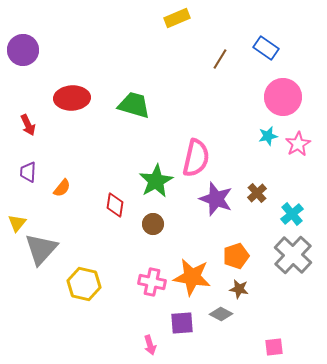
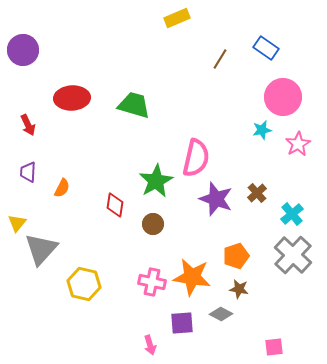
cyan star: moved 6 px left, 6 px up
orange semicircle: rotated 12 degrees counterclockwise
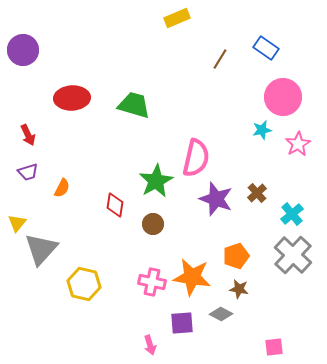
red arrow: moved 10 px down
purple trapezoid: rotated 110 degrees counterclockwise
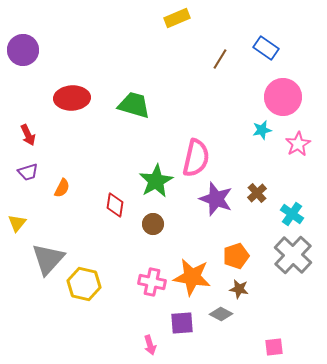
cyan cross: rotated 15 degrees counterclockwise
gray triangle: moved 7 px right, 10 px down
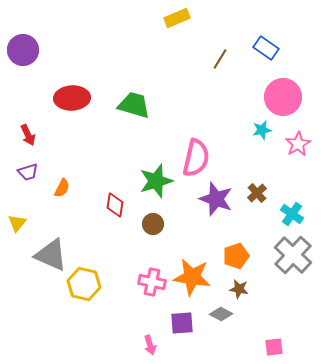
green star: rotated 12 degrees clockwise
gray triangle: moved 3 px right, 4 px up; rotated 48 degrees counterclockwise
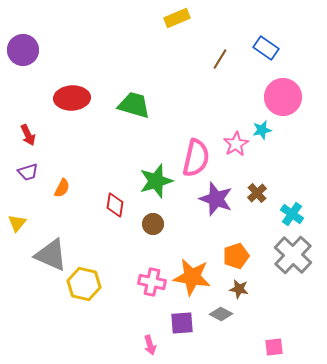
pink star: moved 62 px left
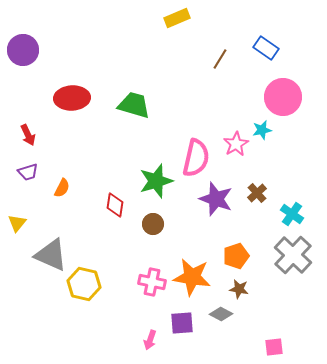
pink arrow: moved 5 px up; rotated 36 degrees clockwise
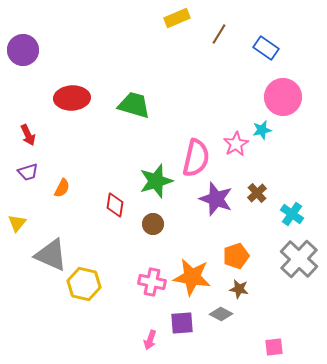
brown line: moved 1 px left, 25 px up
gray cross: moved 6 px right, 4 px down
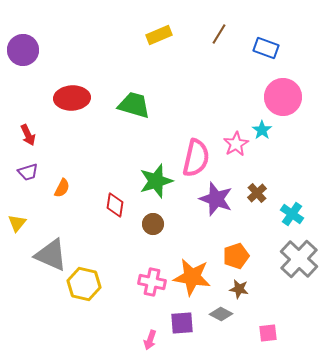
yellow rectangle: moved 18 px left, 17 px down
blue rectangle: rotated 15 degrees counterclockwise
cyan star: rotated 24 degrees counterclockwise
pink square: moved 6 px left, 14 px up
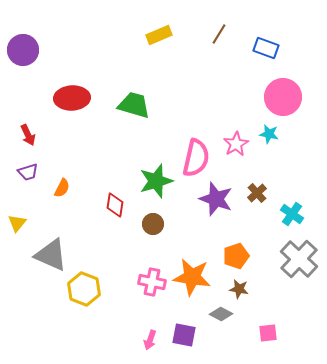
cyan star: moved 7 px right, 4 px down; rotated 24 degrees counterclockwise
yellow hexagon: moved 5 px down; rotated 8 degrees clockwise
purple square: moved 2 px right, 12 px down; rotated 15 degrees clockwise
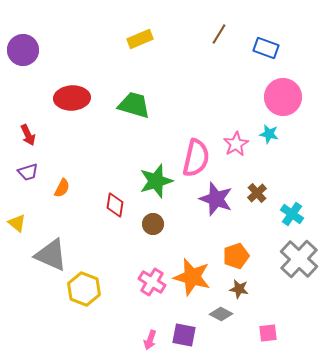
yellow rectangle: moved 19 px left, 4 px down
yellow triangle: rotated 30 degrees counterclockwise
orange star: rotated 6 degrees clockwise
pink cross: rotated 20 degrees clockwise
